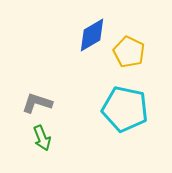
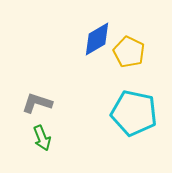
blue diamond: moved 5 px right, 4 px down
cyan pentagon: moved 9 px right, 4 px down
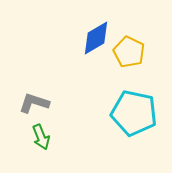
blue diamond: moved 1 px left, 1 px up
gray L-shape: moved 3 px left
green arrow: moved 1 px left, 1 px up
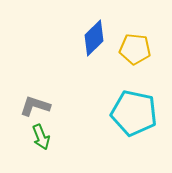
blue diamond: moved 2 px left; rotated 15 degrees counterclockwise
yellow pentagon: moved 6 px right, 3 px up; rotated 20 degrees counterclockwise
gray L-shape: moved 1 px right, 3 px down
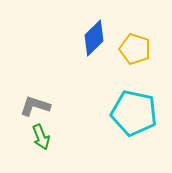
yellow pentagon: rotated 12 degrees clockwise
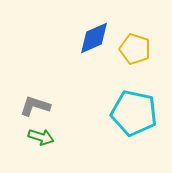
blue diamond: rotated 21 degrees clockwise
green arrow: rotated 50 degrees counterclockwise
